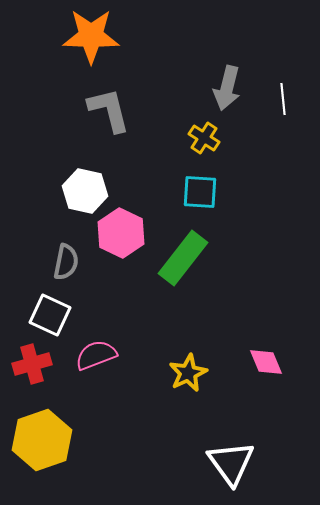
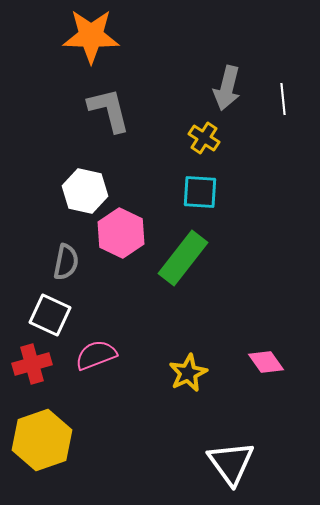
pink diamond: rotated 12 degrees counterclockwise
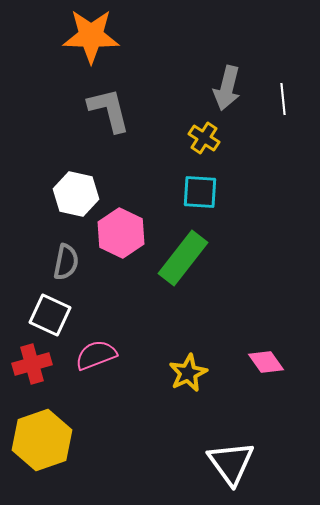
white hexagon: moved 9 px left, 3 px down
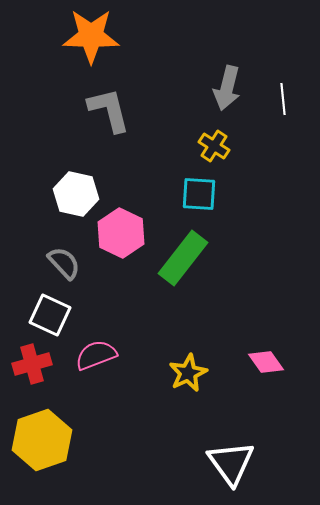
yellow cross: moved 10 px right, 8 px down
cyan square: moved 1 px left, 2 px down
gray semicircle: moved 2 px left, 1 px down; rotated 54 degrees counterclockwise
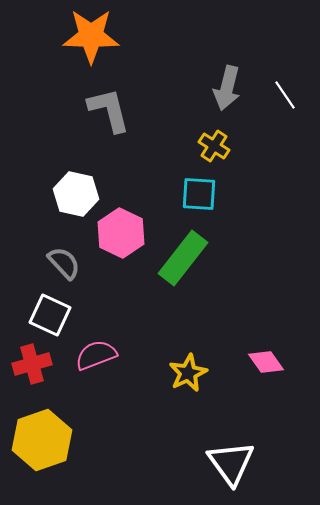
white line: moved 2 px right, 4 px up; rotated 28 degrees counterclockwise
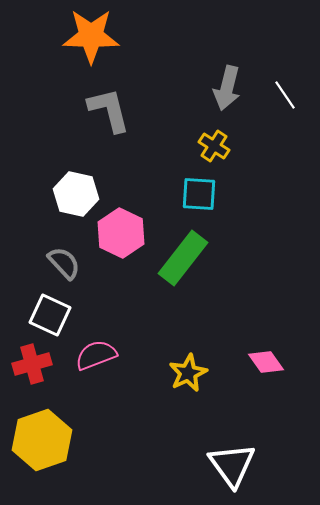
white triangle: moved 1 px right, 2 px down
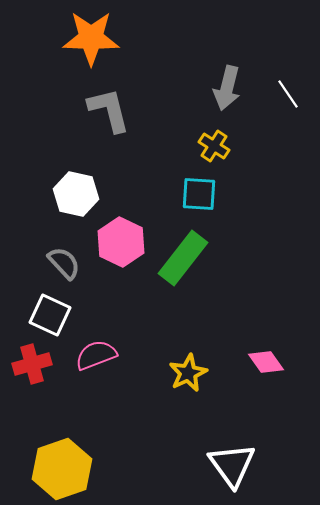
orange star: moved 2 px down
white line: moved 3 px right, 1 px up
pink hexagon: moved 9 px down
yellow hexagon: moved 20 px right, 29 px down
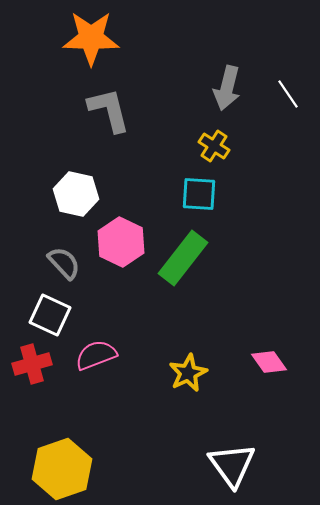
pink diamond: moved 3 px right
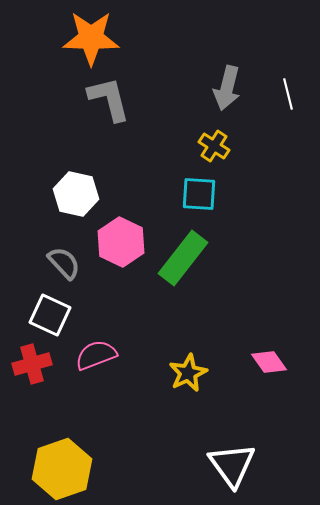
white line: rotated 20 degrees clockwise
gray L-shape: moved 11 px up
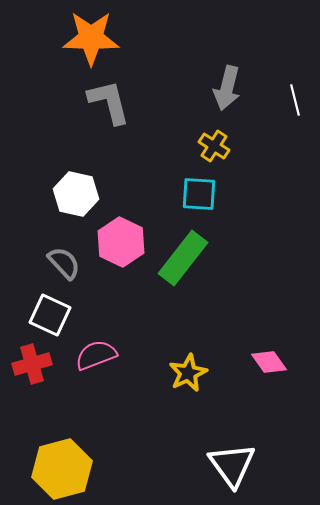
white line: moved 7 px right, 6 px down
gray L-shape: moved 3 px down
yellow hexagon: rotated 4 degrees clockwise
